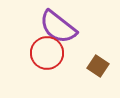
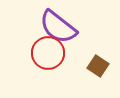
red circle: moved 1 px right
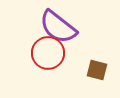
brown square: moved 1 px left, 4 px down; rotated 20 degrees counterclockwise
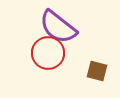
brown square: moved 1 px down
